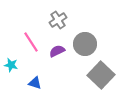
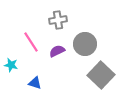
gray cross: rotated 24 degrees clockwise
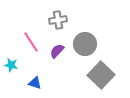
purple semicircle: rotated 21 degrees counterclockwise
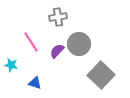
gray cross: moved 3 px up
gray circle: moved 6 px left
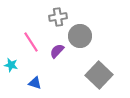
gray circle: moved 1 px right, 8 px up
gray square: moved 2 px left
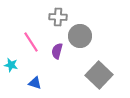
gray cross: rotated 12 degrees clockwise
purple semicircle: rotated 28 degrees counterclockwise
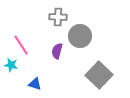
pink line: moved 10 px left, 3 px down
blue triangle: moved 1 px down
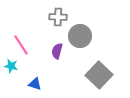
cyan star: moved 1 px down
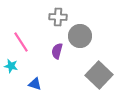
pink line: moved 3 px up
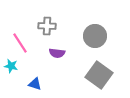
gray cross: moved 11 px left, 9 px down
gray circle: moved 15 px right
pink line: moved 1 px left, 1 px down
purple semicircle: moved 2 px down; rotated 98 degrees counterclockwise
gray square: rotated 8 degrees counterclockwise
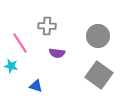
gray circle: moved 3 px right
blue triangle: moved 1 px right, 2 px down
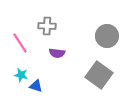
gray circle: moved 9 px right
cyan star: moved 10 px right, 9 px down
